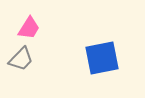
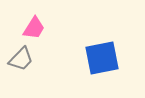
pink trapezoid: moved 5 px right
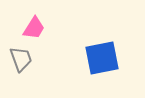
gray trapezoid: rotated 64 degrees counterclockwise
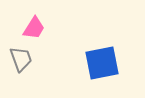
blue square: moved 5 px down
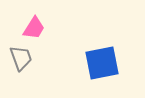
gray trapezoid: moved 1 px up
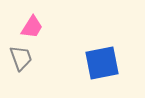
pink trapezoid: moved 2 px left, 1 px up
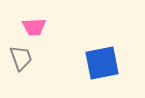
pink trapezoid: moved 2 px right; rotated 55 degrees clockwise
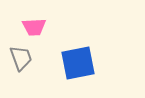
blue square: moved 24 px left
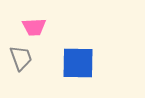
blue square: rotated 12 degrees clockwise
